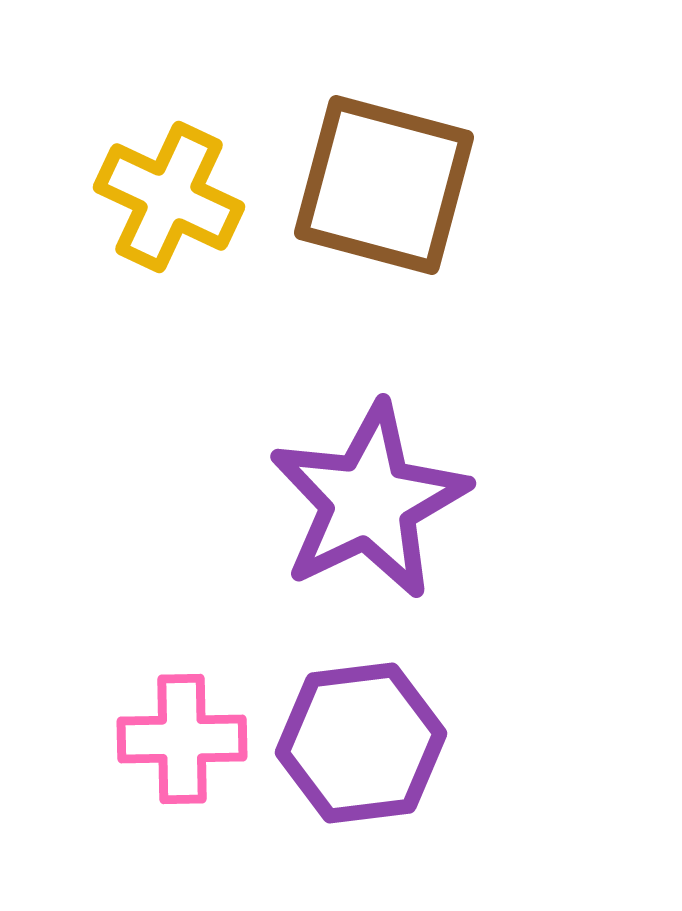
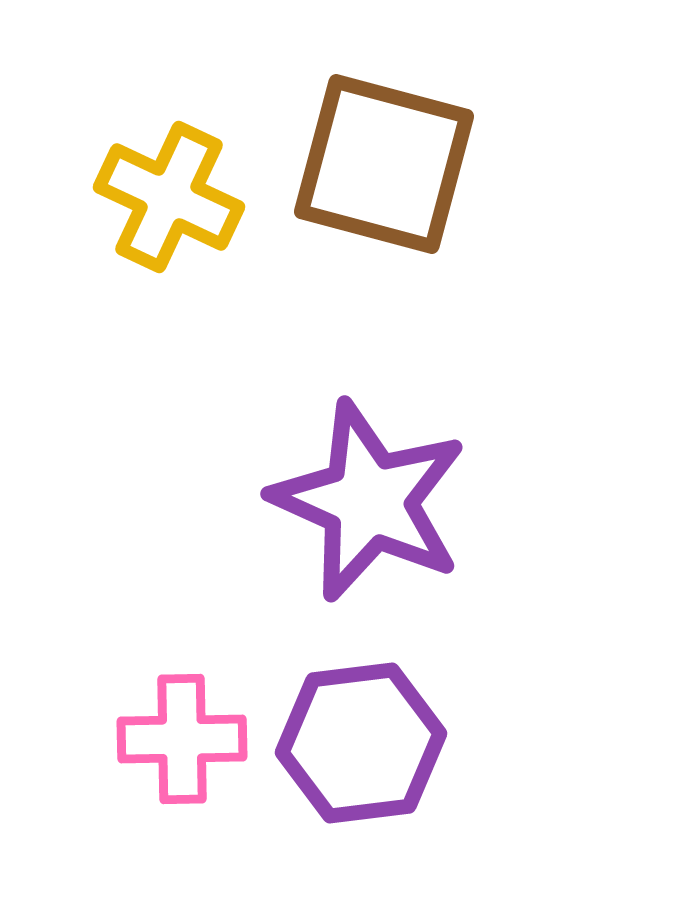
brown square: moved 21 px up
purple star: rotated 22 degrees counterclockwise
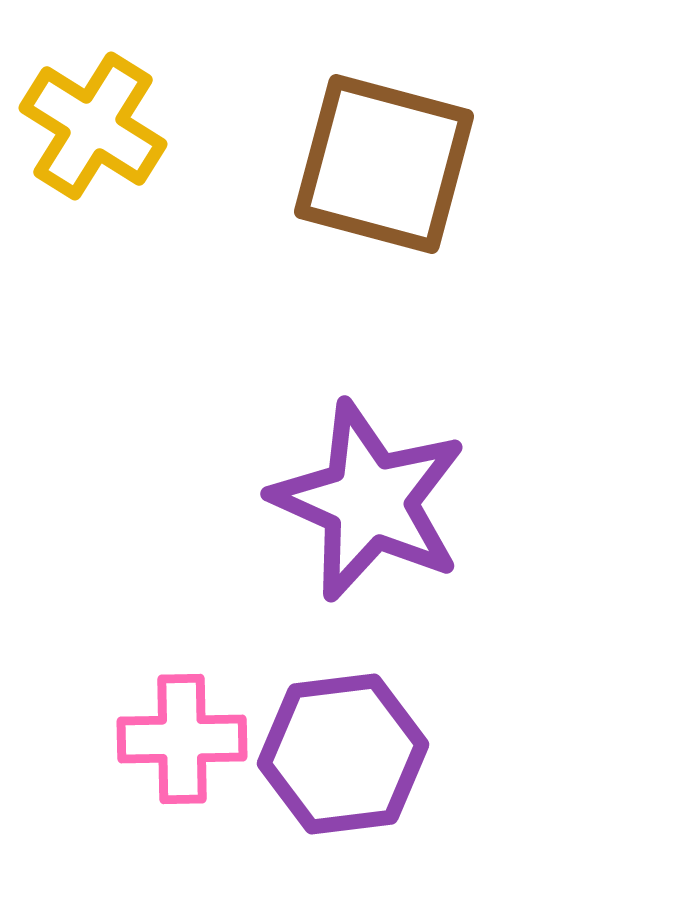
yellow cross: moved 76 px left, 71 px up; rotated 7 degrees clockwise
purple hexagon: moved 18 px left, 11 px down
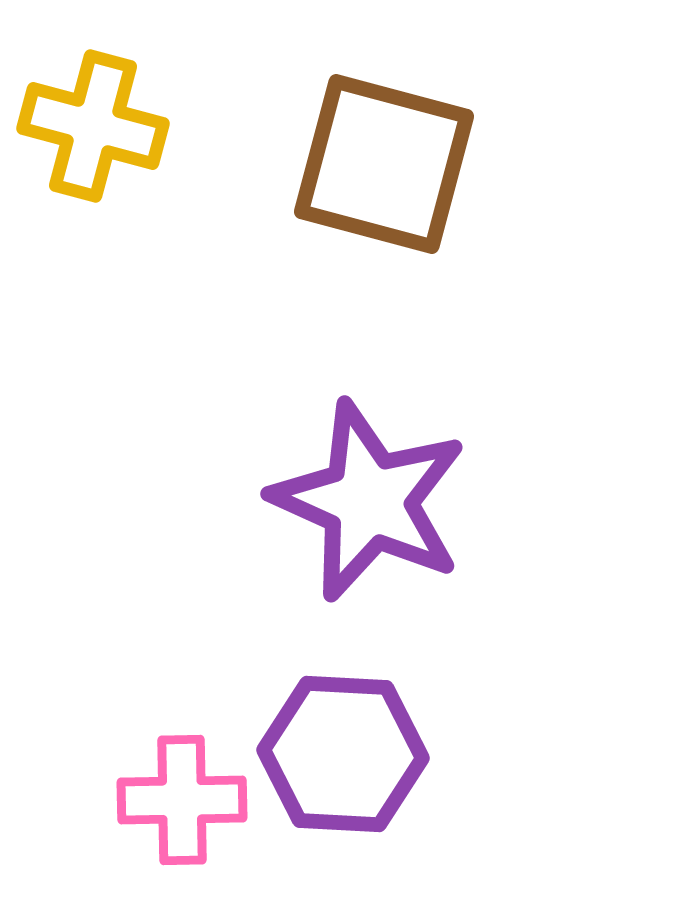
yellow cross: rotated 17 degrees counterclockwise
pink cross: moved 61 px down
purple hexagon: rotated 10 degrees clockwise
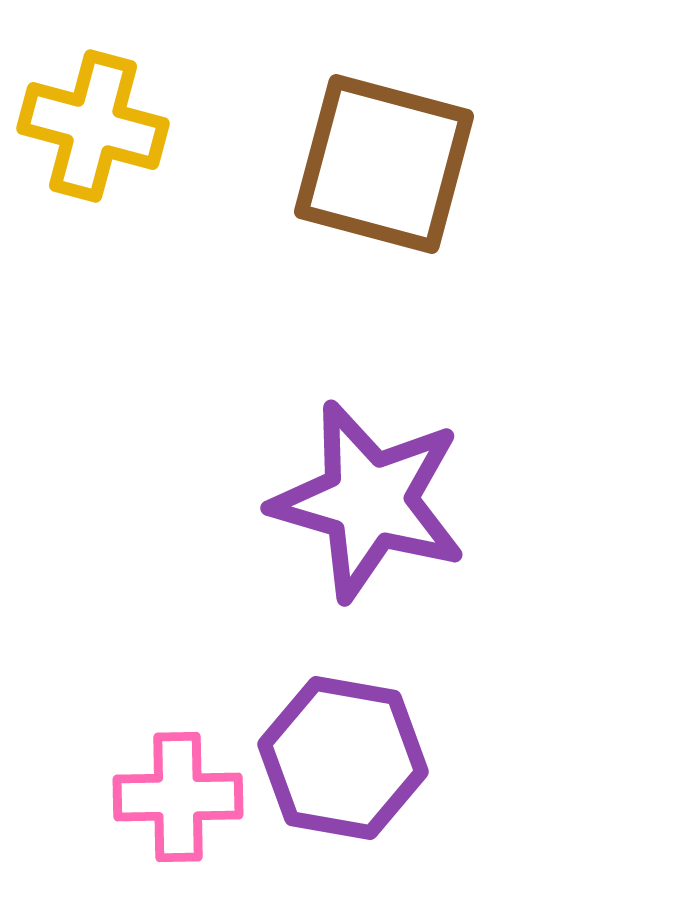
purple star: rotated 8 degrees counterclockwise
purple hexagon: moved 4 px down; rotated 7 degrees clockwise
pink cross: moved 4 px left, 3 px up
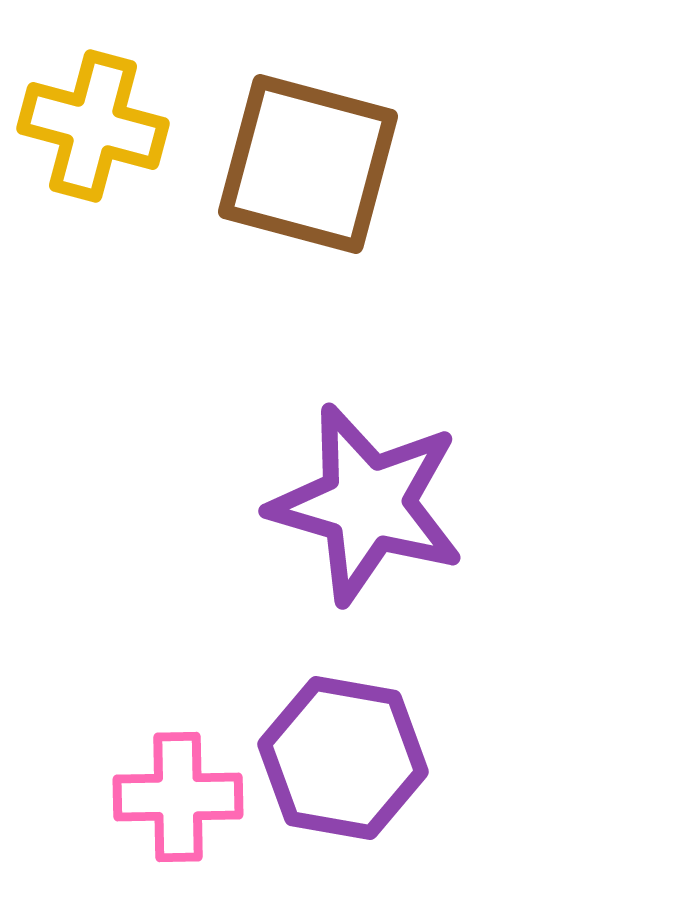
brown square: moved 76 px left
purple star: moved 2 px left, 3 px down
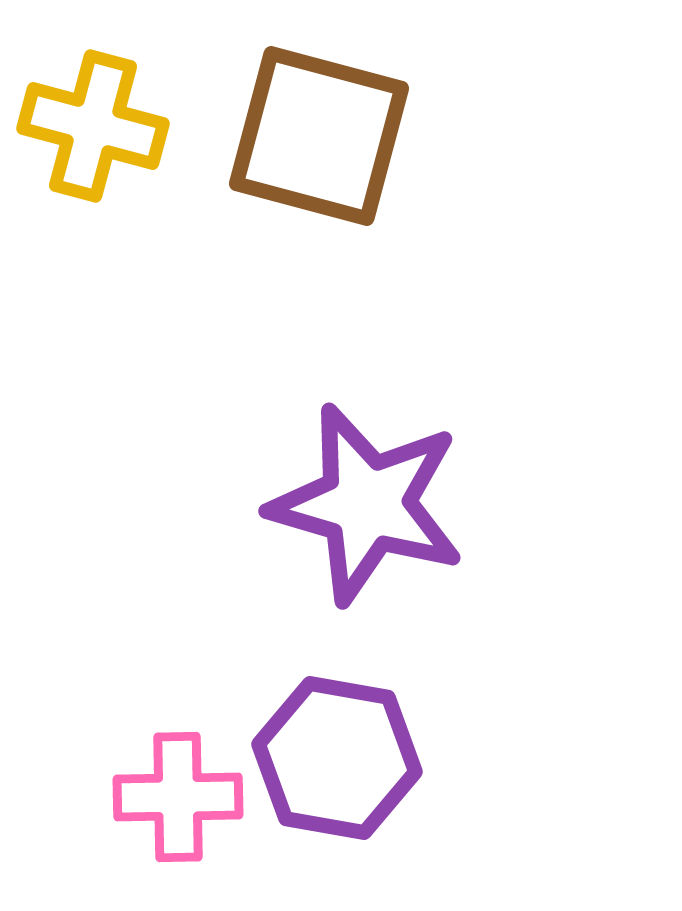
brown square: moved 11 px right, 28 px up
purple hexagon: moved 6 px left
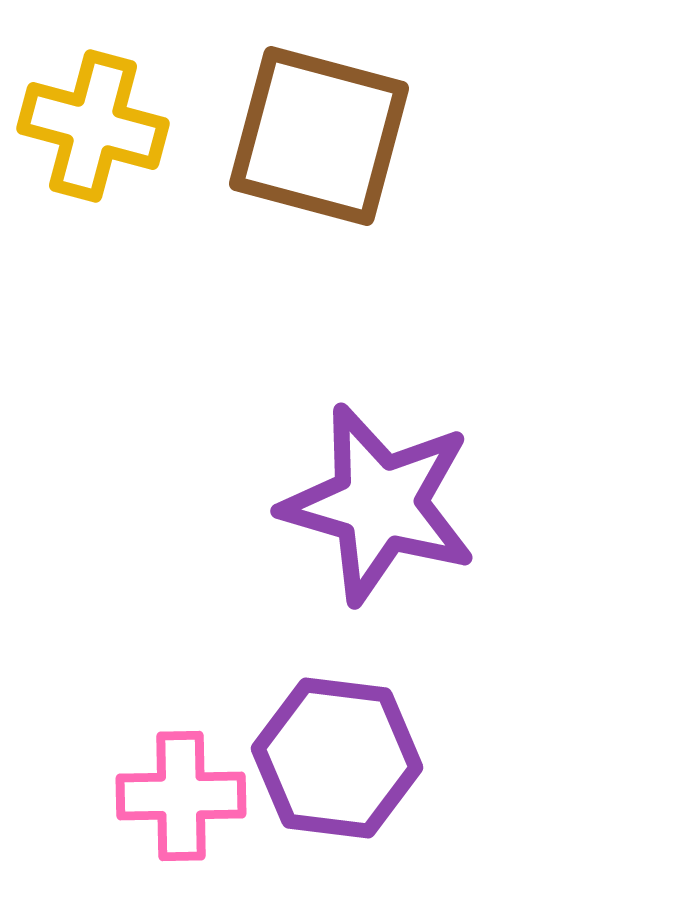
purple star: moved 12 px right
purple hexagon: rotated 3 degrees counterclockwise
pink cross: moved 3 px right, 1 px up
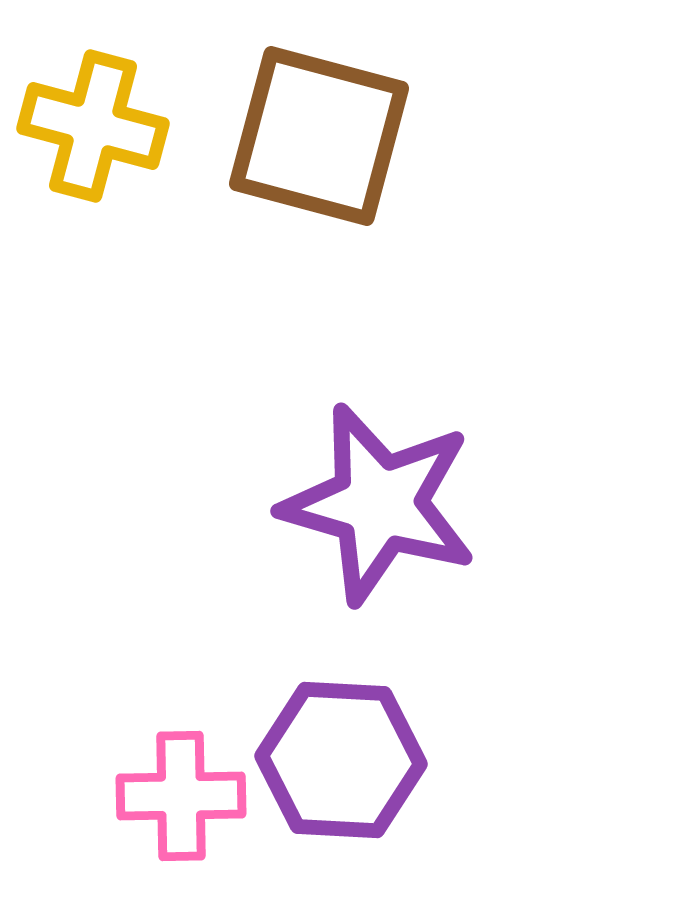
purple hexagon: moved 4 px right, 2 px down; rotated 4 degrees counterclockwise
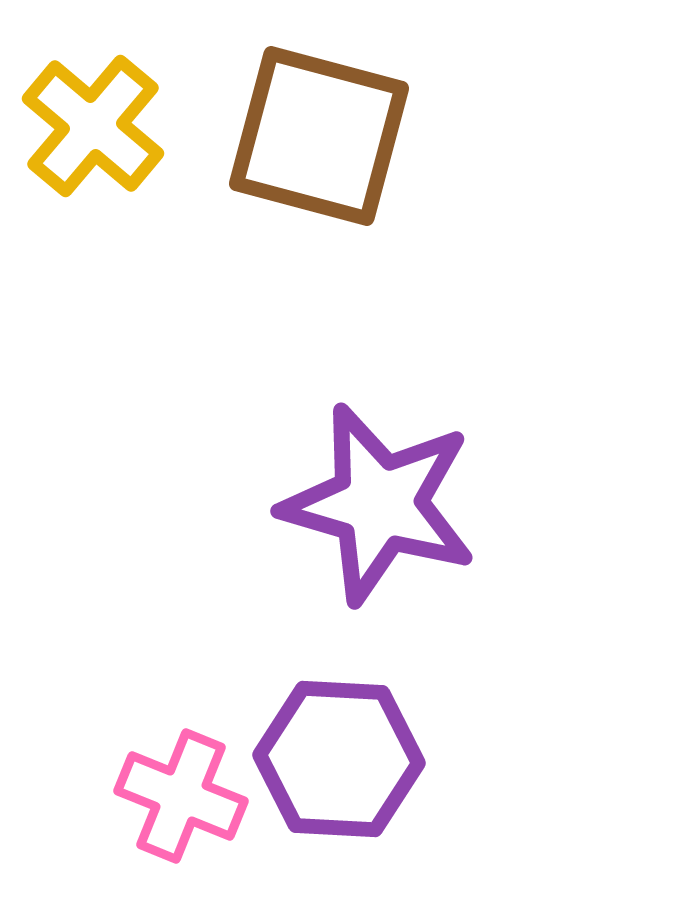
yellow cross: rotated 25 degrees clockwise
purple hexagon: moved 2 px left, 1 px up
pink cross: rotated 23 degrees clockwise
